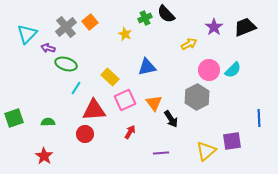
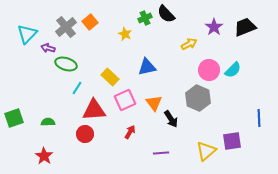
cyan line: moved 1 px right
gray hexagon: moved 1 px right, 1 px down; rotated 10 degrees counterclockwise
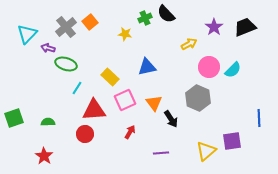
yellow star: rotated 16 degrees counterclockwise
pink circle: moved 3 px up
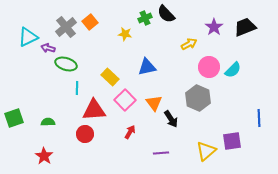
cyan triangle: moved 1 px right, 3 px down; rotated 20 degrees clockwise
cyan line: rotated 32 degrees counterclockwise
pink square: rotated 20 degrees counterclockwise
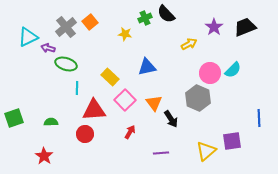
pink circle: moved 1 px right, 6 px down
green semicircle: moved 3 px right
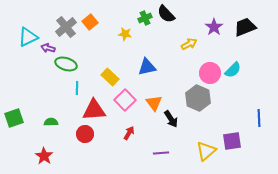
red arrow: moved 1 px left, 1 px down
